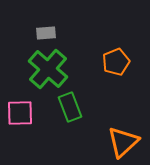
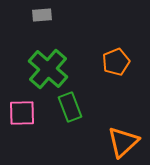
gray rectangle: moved 4 px left, 18 px up
pink square: moved 2 px right
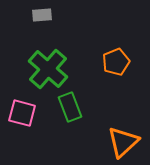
pink square: rotated 16 degrees clockwise
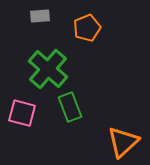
gray rectangle: moved 2 px left, 1 px down
orange pentagon: moved 29 px left, 34 px up
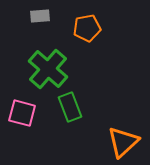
orange pentagon: rotated 12 degrees clockwise
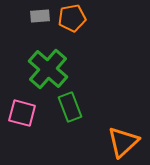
orange pentagon: moved 15 px left, 10 px up
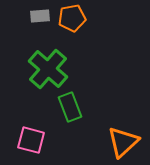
pink square: moved 9 px right, 27 px down
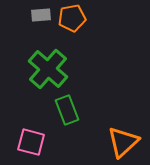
gray rectangle: moved 1 px right, 1 px up
green rectangle: moved 3 px left, 3 px down
pink square: moved 2 px down
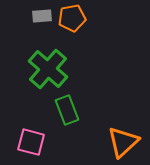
gray rectangle: moved 1 px right, 1 px down
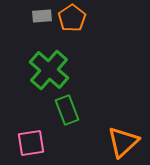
orange pentagon: rotated 24 degrees counterclockwise
green cross: moved 1 px right, 1 px down
pink square: moved 1 px down; rotated 24 degrees counterclockwise
